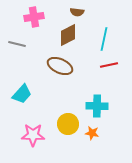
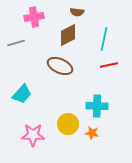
gray line: moved 1 px left, 1 px up; rotated 30 degrees counterclockwise
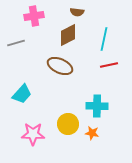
pink cross: moved 1 px up
pink star: moved 1 px up
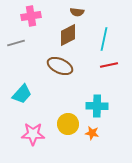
pink cross: moved 3 px left
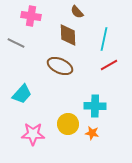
brown semicircle: rotated 40 degrees clockwise
pink cross: rotated 18 degrees clockwise
brown diamond: rotated 65 degrees counterclockwise
gray line: rotated 42 degrees clockwise
red line: rotated 18 degrees counterclockwise
cyan cross: moved 2 px left
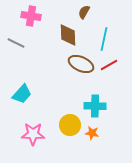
brown semicircle: moved 7 px right; rotated 72 degrees clockwise
brown ellipse: moved 21 px right, 2 px up
yellow circle: moved 2 px right, 1 px down
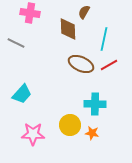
pink cross: moved 1 px left, 3 px up
brown diamond: moved 6 px up
cyan cross: moved 2 px up
